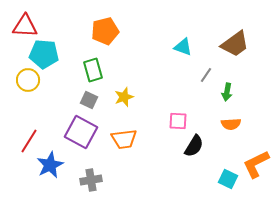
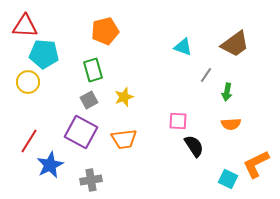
yellow circle: moved 2 px down
gray square: rotated 36 degrees clockwise
black semicircle: rotated 65 degrees counterclockwise
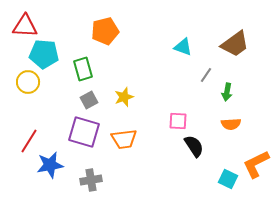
green rectangle: moved 10 px left, 1 px up
purple square: moved 3 px right; rotated 12 degrees counterclockwise
blue star: rotated 16 degrees clockwise
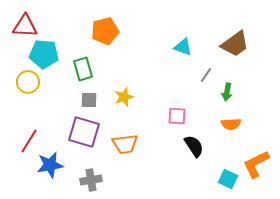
gray square: rotated 30 degrees clockwise
pink square: moved 1 px left, 5 px up
orange trapezoid: moved 1 px right, 5 px down
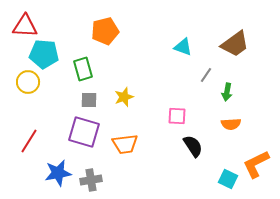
black semicircle: moved 1 px left
blue star: moved 8 px right, 8 px down
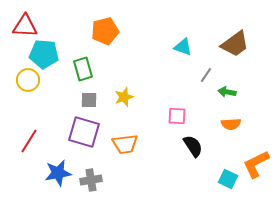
yellow circle: moved 2 px up
green arrow: rotated 90 degrees clockwise
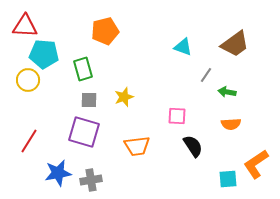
orange trapezoid: moved 12 px right, 2 px down
orange L-shape: rotated 8 degrees counterclockwise
cyan square: rotated 30 degrees counterclockwise
